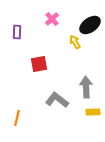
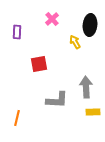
black ellipse: rotated 50 degrees counterclockwise
gray L-shape: rotated 145 degrees clockwise
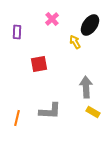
black ellipse: rotated 30 degrees clockwise
gray L-shape: moved 7 px left, 11 px down
yellow rectangle: rotated 32 degrees clockwise
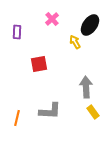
yellow rectangle: rotated 24 degrees clockwise
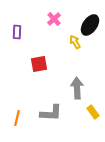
pink cross: moved 2 px right
gray arrow: moved 9 px left, 1 px down
gray L-shape: moved 1 px right, 2 px down
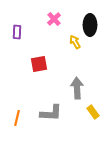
black ellipse: rotated 35 degrees counterclockwise
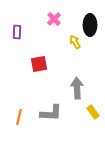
orange line: moved 2 px right, 1 px up
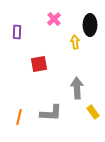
yellow arrow: rotated 24 degrees clockwise
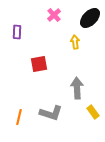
pink cross: moved 4 px up
black ellipse: moved 7 px up; rotated 45 degrees clockwise
gray L-shape: rotated 15 degrees clockwise
